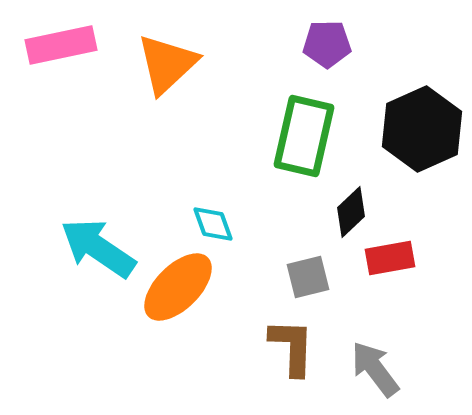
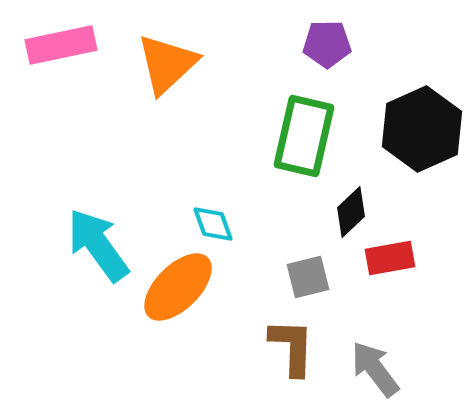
cyan arrow: moved 3 px up; rotated 20 degrees clockwise
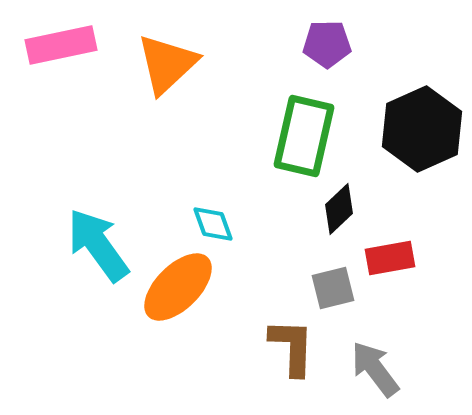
black diamond: moved 12 px left, 3 px up
gray square: moved 25 px right, 11 px down
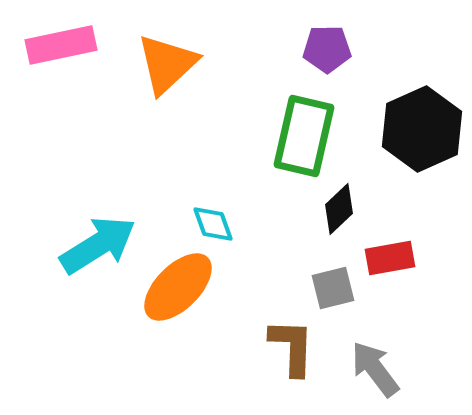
purple pentagon: moved 5 px down
cyan arrow: rotated 94 degrees clockwise
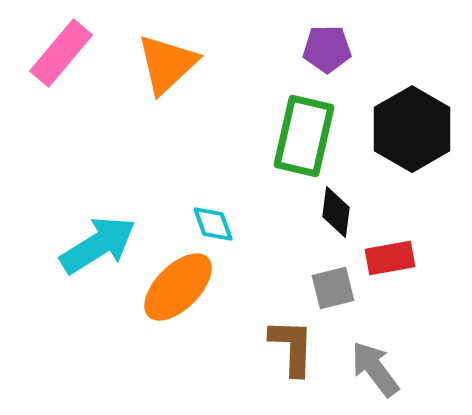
pink rectangle: moved 8 px down; rotated 38 degrees counterclockwise
black hexagon: moved 10 px left; rotated 6 degrees counterclockwise
black diamond: moved 3 px left, 3 px down; rotated 39 degrees counterclockwise
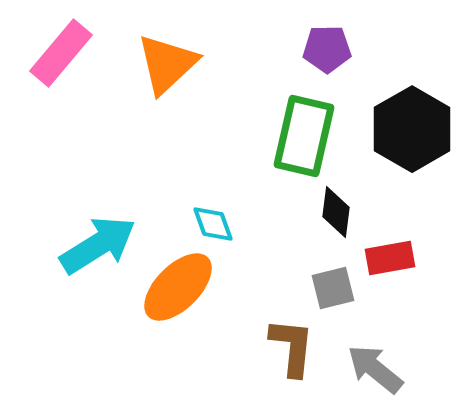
brown L-shape: rotated 4 degrees clockwise
gray arrow: rotated 14 degrees counterclockwise
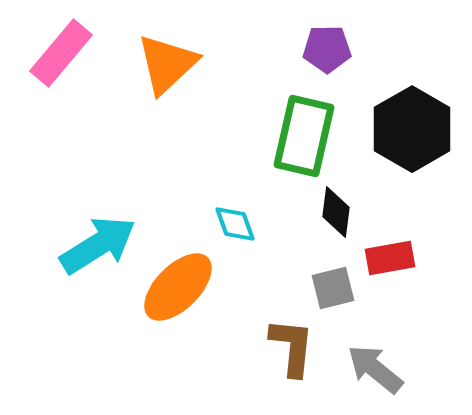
cyan diamond: moved 22 px right
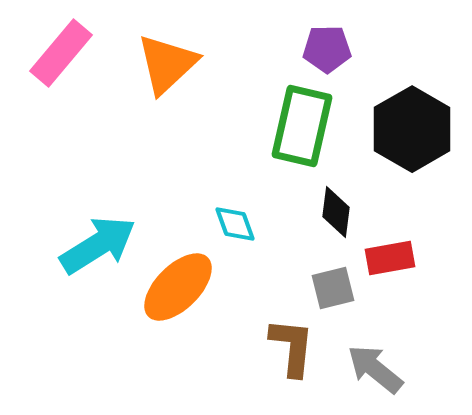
green rectangle: moved 2 px left, 10 px up
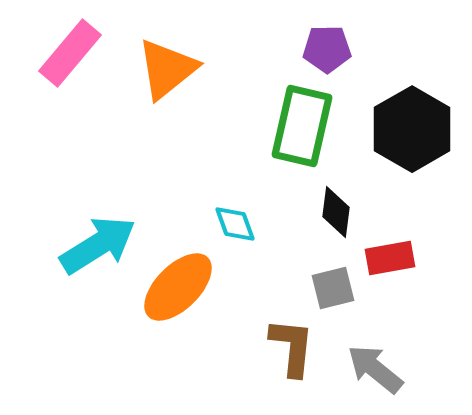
pink rectangle: moved 9 px right
orange triangle: moved 5 px down; rotated 4 degrees clockwise
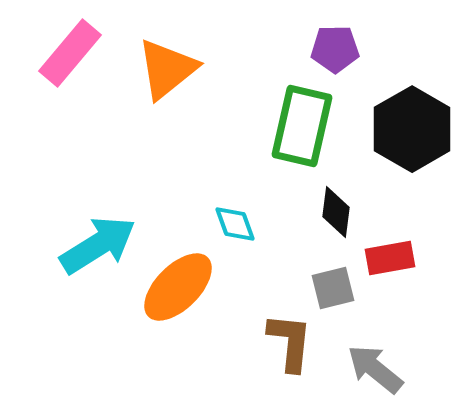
purple pentagon: moved 8 px right
brown L-shape: moved 2 px left, 5 px up
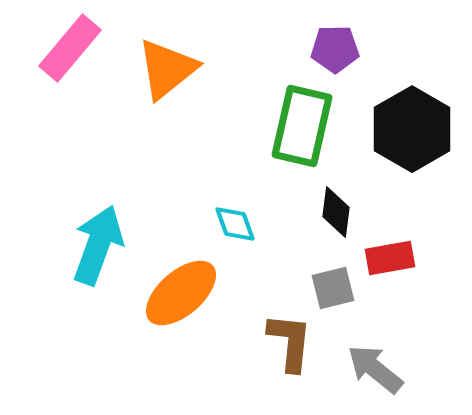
pink rectangle: moved 5 px up
cyan arrow: rotated 38 degrees counterclockwise
orange ellipse: moved 3 px right, 6 px down; rotated 4 degrees clockwise
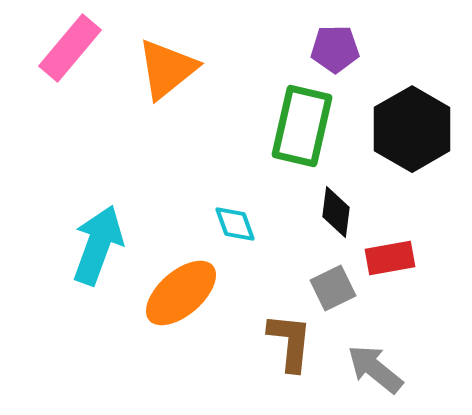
gray square: rotated 12 degrees counterclockwise
